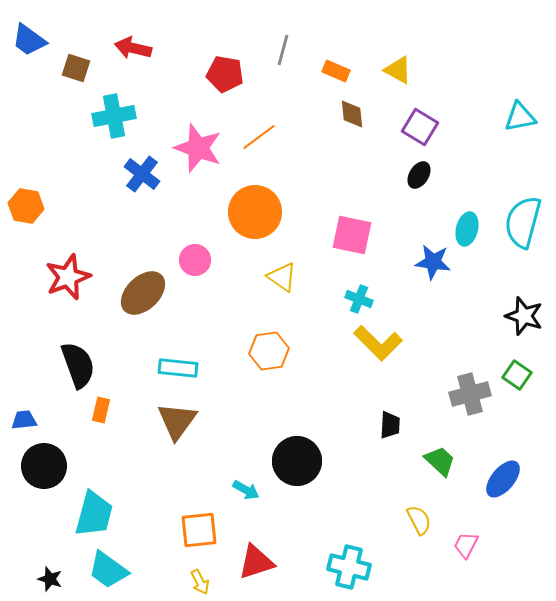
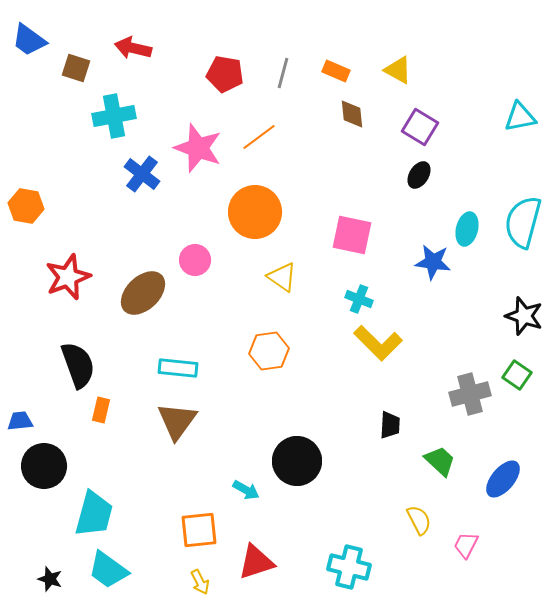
gray line at (283, 50): moved 23 px down
blue trapezoid at (24, 420): moved 4 px left, 1 px down
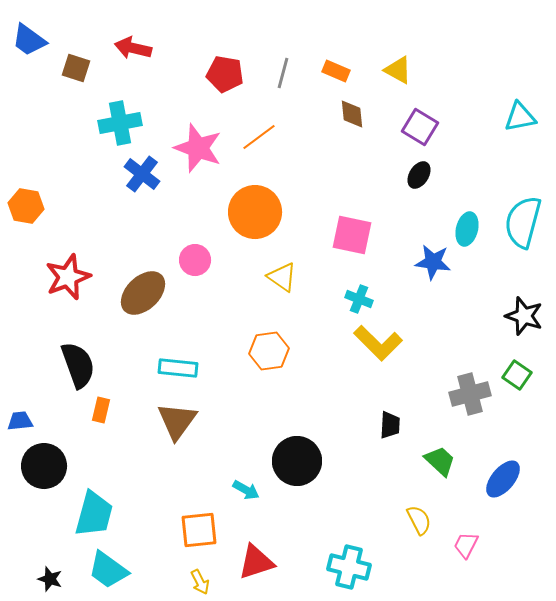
cyan cross at (114, 116): moved 6 px right, 7 px down
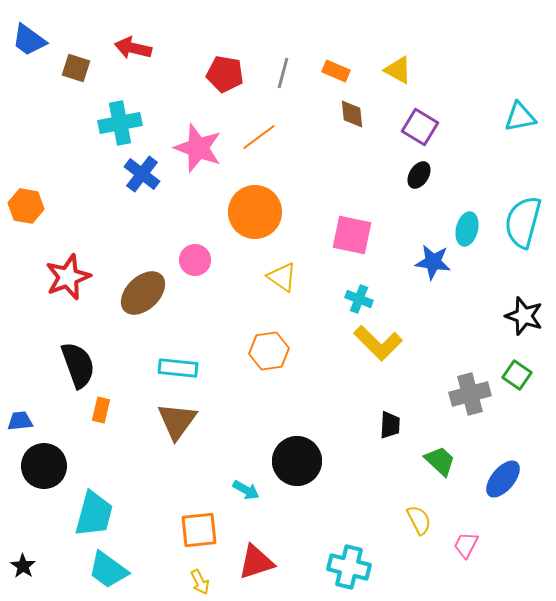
black star at (50, 579): moved 27 px left, 13 px up; rotated 15 degrees clockwise
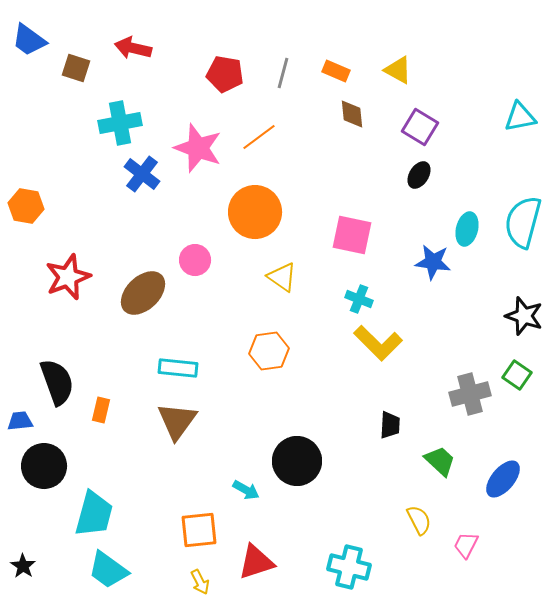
black semicircle at (78, 365): moved 21 px left, 17 px down
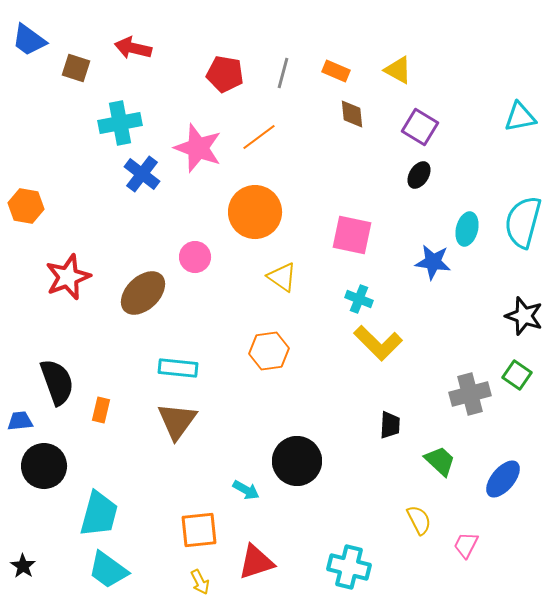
pink circle at (195, 260): moved 3 px up
cyan trapezoid at (94, 514): moved 5 px right
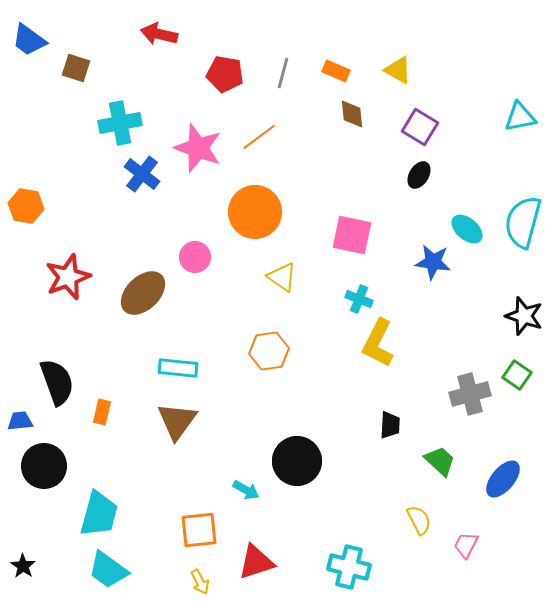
red arrow at (133, 48): moved 26 px right, 14 px up
cyan ellipse at (467, 229): rotated 64 degrees counterclockwise
yellow L-shape at (378, 343): rotated 72 degrees clockwise
orange rectangle at (101, 410): moved 1 px right, 2 px down
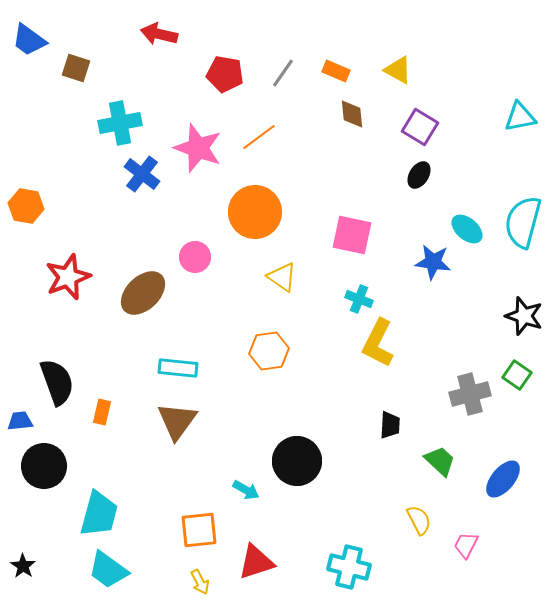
gray line at (283, 73): rotated 20 degrees clockwise
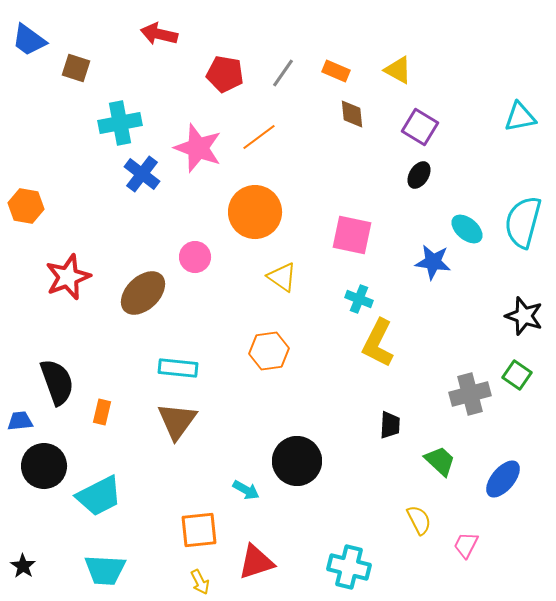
cyan trapezoid at (99, 514): moved 18 px up; rotated 48 degrees clockwise
cyan trapezoid at (108, 570): moved 3 px left; rotated 33 degrees counterclockwise
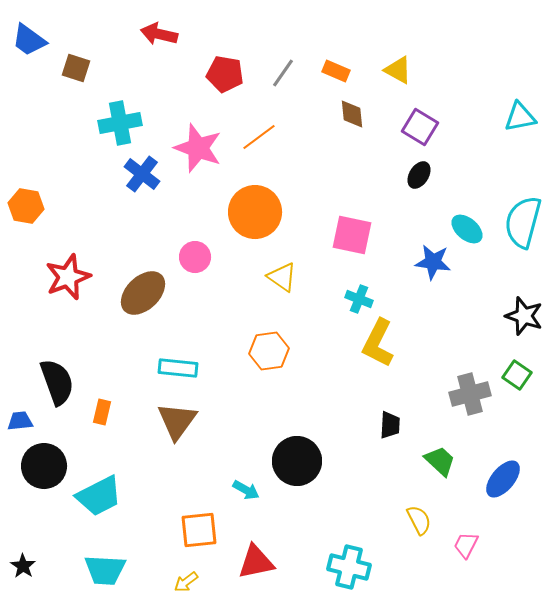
red triangle at (256, 562): rotated 6 degrees clockwise
yellow arrow at (200, 582): moved 14 px left; rotated 80 degrees clockwise
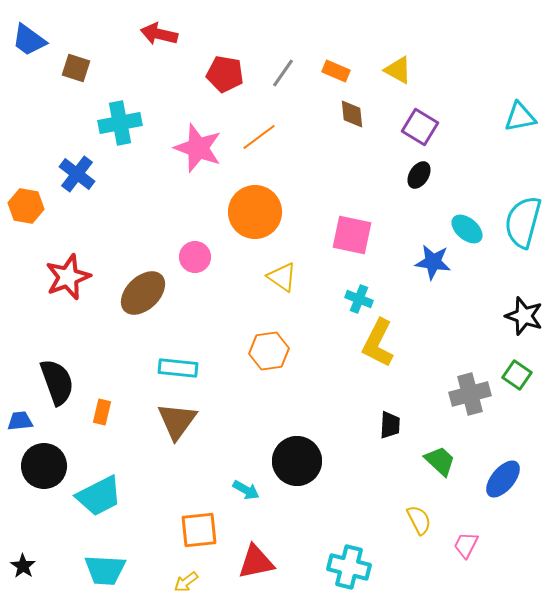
blue cross at (142, 174): moved 65 px left
